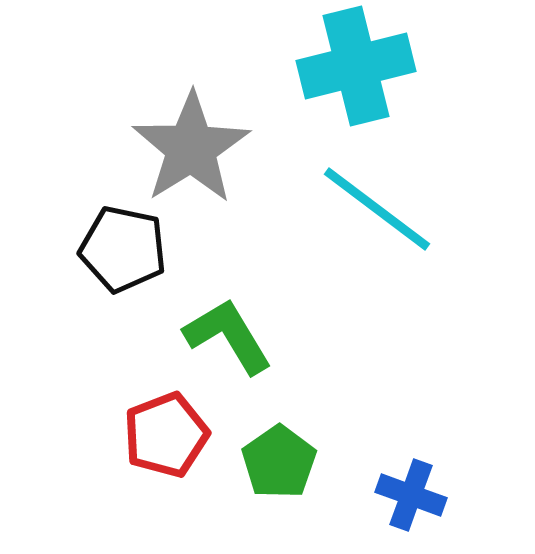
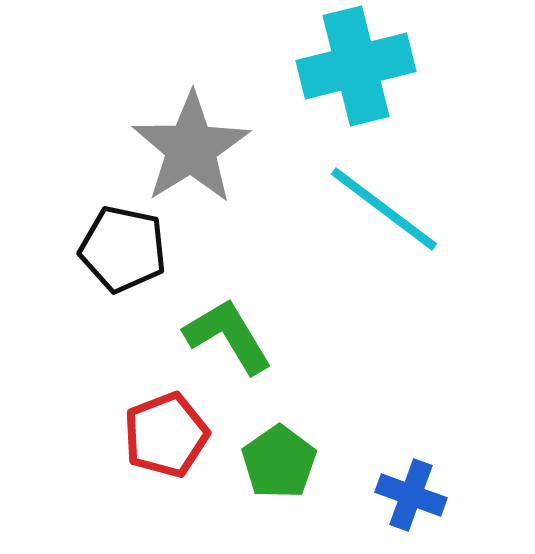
cyan line: moved 7 px right
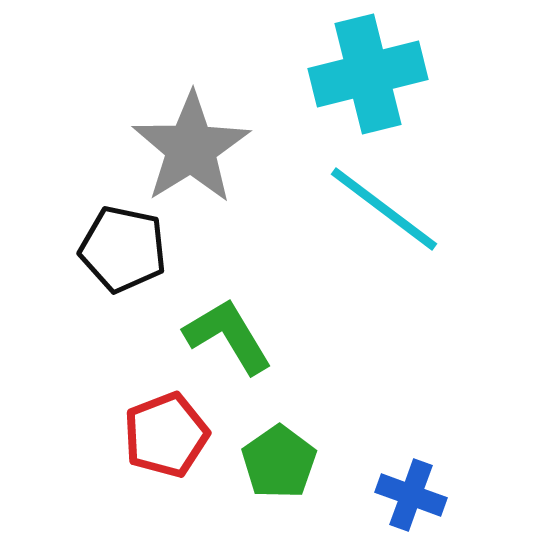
cyan cross: moved 12 px right, 8 px down
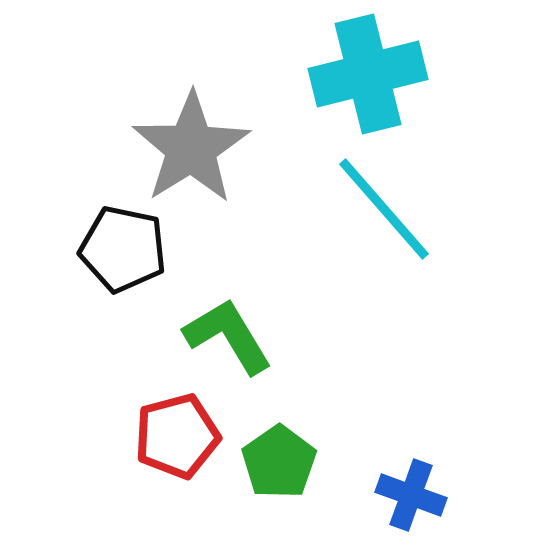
cyan line: rotated 12 degrees clockwise
red pentagon: moved 11 px right, 1 px down; rotated 6 degrees clockwise
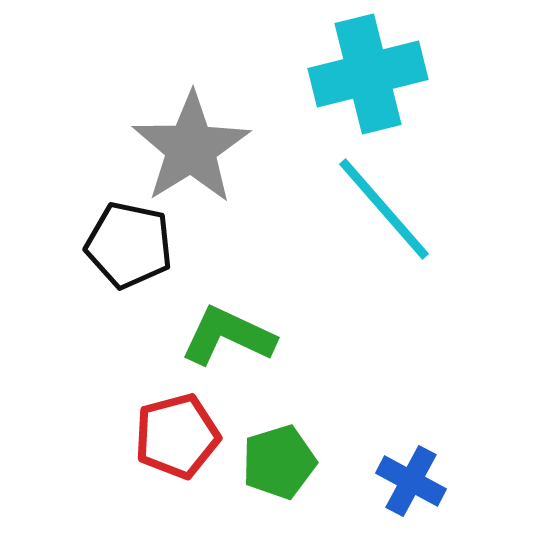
black pentagon: moved 6 px right, 4 px up
green L-shape: rotated 34 degrees counterclockwise
green pentagon: rotated 18 degrees clockwise
blue cross: moved 14 px up; rotated 8 degrees clockwise
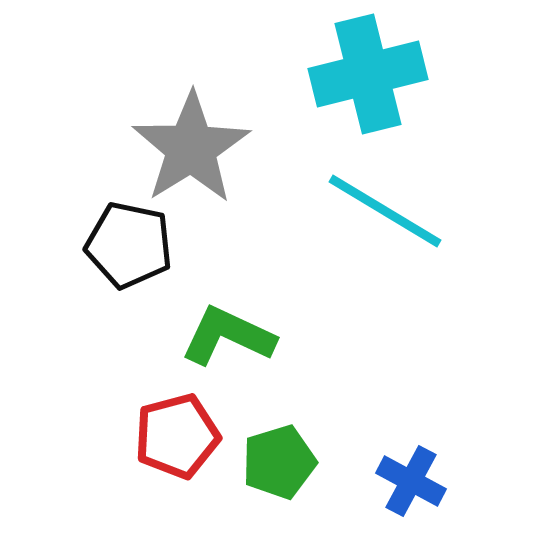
cyan line: moved 1 px right, 2 px down; rotated 18 degrees counterclockwise
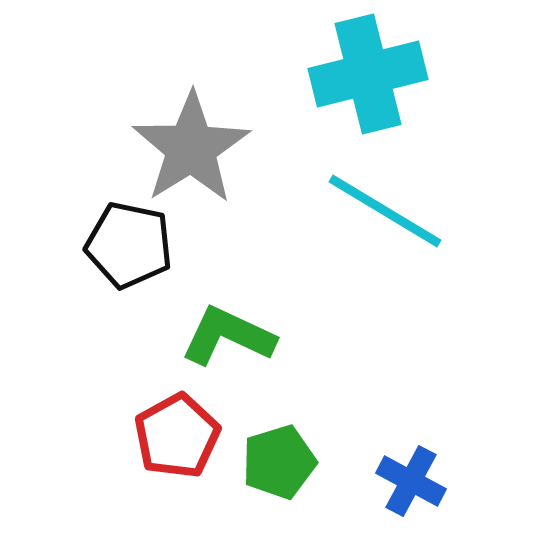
red pentagon: rotated 14 degrees counterclockwise
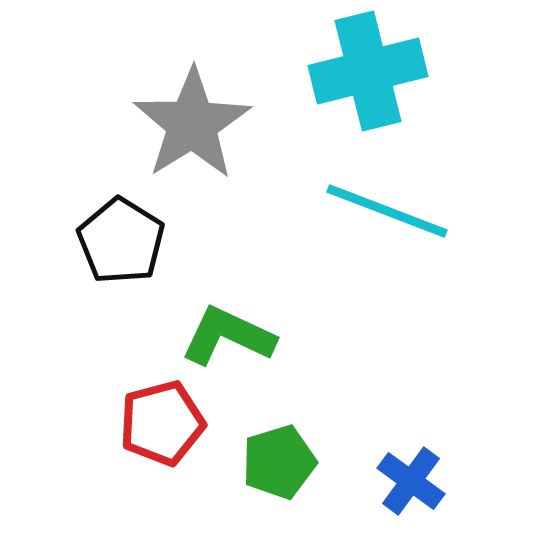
cyan cross: moved 3 px up
gray star: moved 1 px right, 24 px up
cyan line: moved 2 px right; rotated 10 degrees counterclockwise
black pentagon: moved 8 px left, 4 px up; rotated 20 degrees clockwise
red pentagon: moved 15 px left, 13 px up; rotated 14 degrees clockwise
blue cross: rotated 8 degrees clockwise
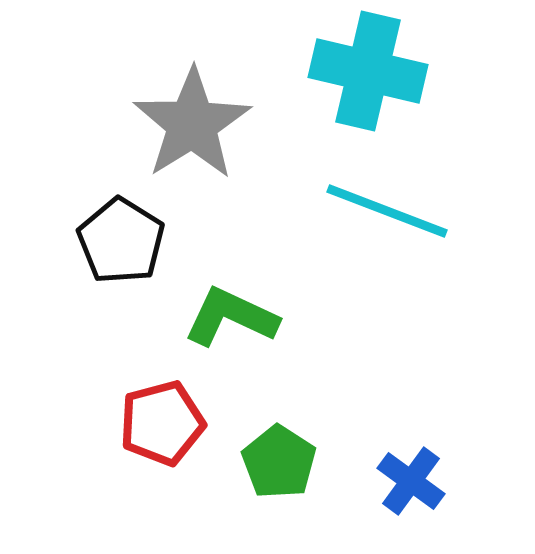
cyan cross: rotated 27 degrees clockwise
green L-shape: moved 3 px right, 19 px up
green pentagon: rotated 22 degrees counterclockwise
